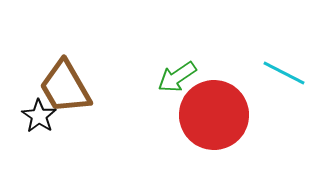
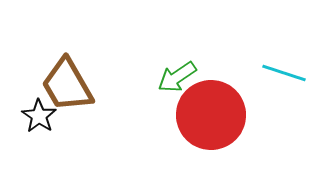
cyan line: rotated 9 degrees counterclockwise
brown trapezoid: moved 2 px right, 2 px up
red circle: moved 3 px left
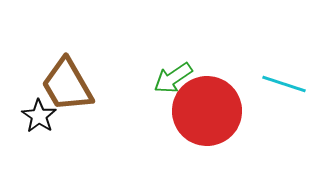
cyan line: moved 11 px down
green arrow: moved 4 px left, 1 px down
red circle: moved 4 px left, 4 px up
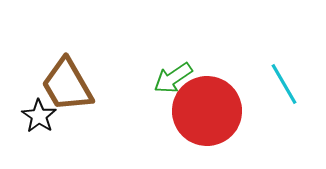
cyan line: rotated 42 degrees clockwise
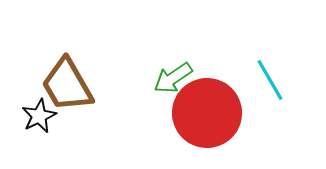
cyan line: moved 14 px left, 4 px up
red circle: moved 2 px down
black star: rotated 12 degrees clockwise
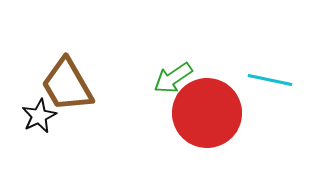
cyan line: rotated 48 degrees counterclockwise
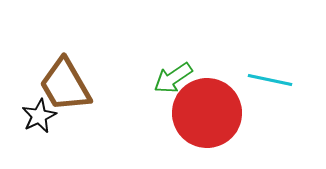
brown trapezoid: moved 2 px left
